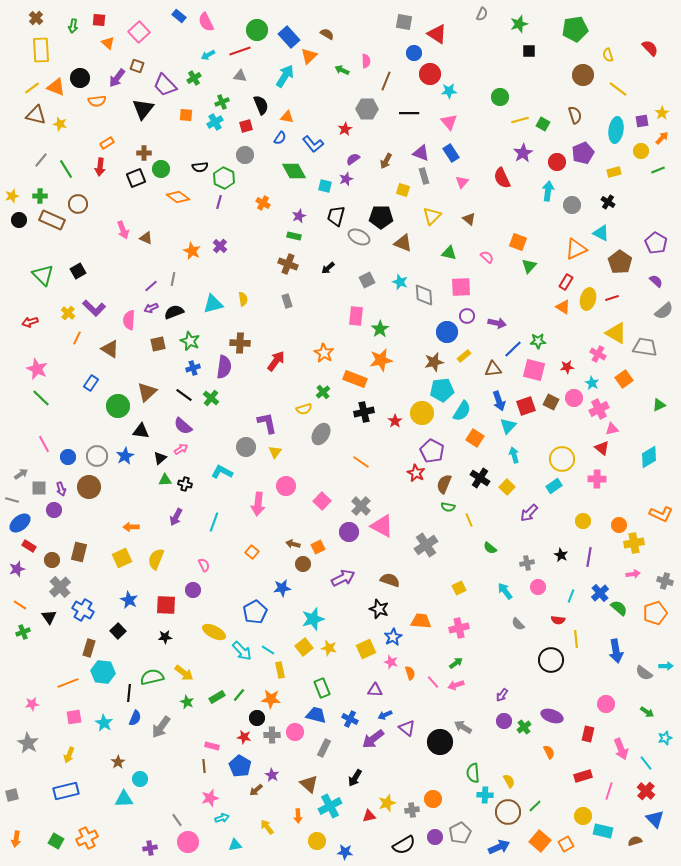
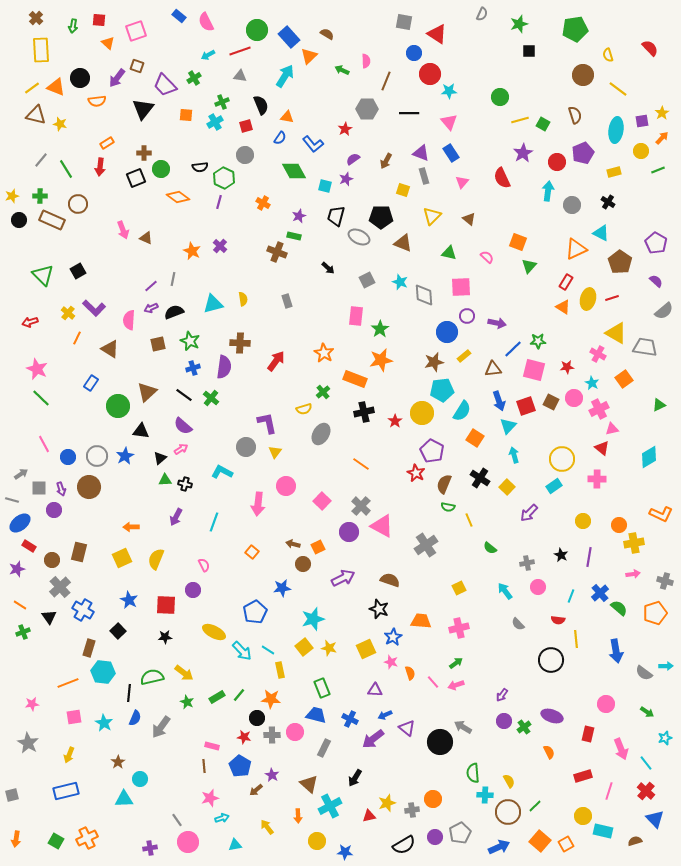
pink square at (139, 32): moved 3 px left, 1 px up; rotated 25 degrees clockwise
brown cross at (288, 264): moved 11 px left, 12 px up
black arrow at (328, 268): rotated 96 degrees counterclockwise
orange line at (361, 462): moved 2 px down
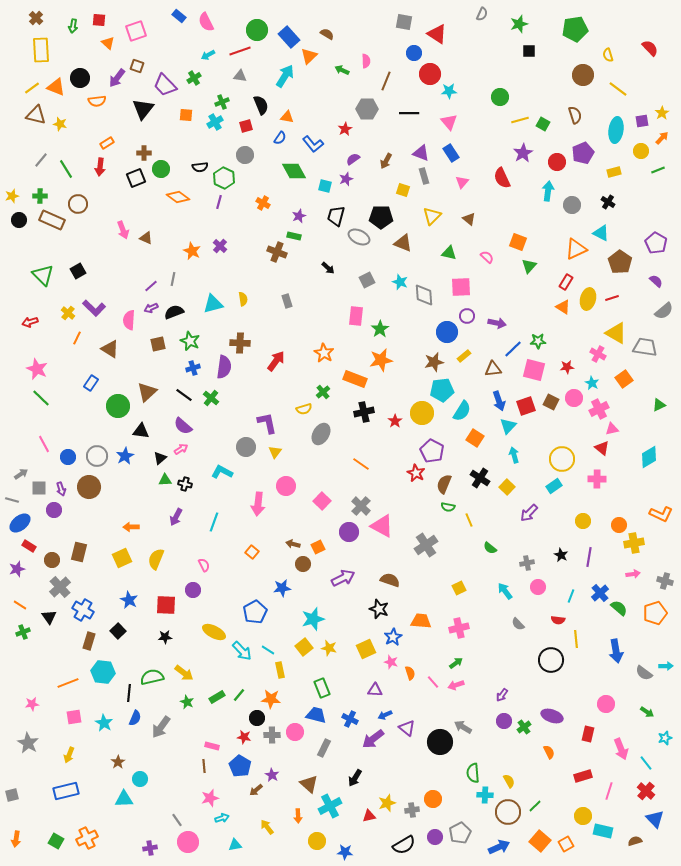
brown rectangle at (89, 648): moved 7 px up
